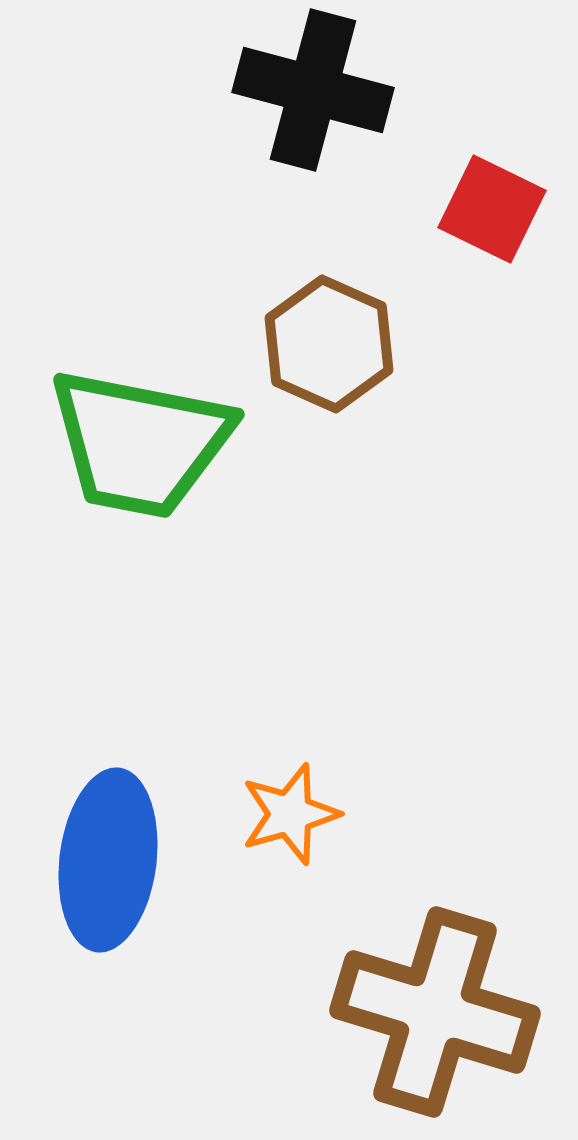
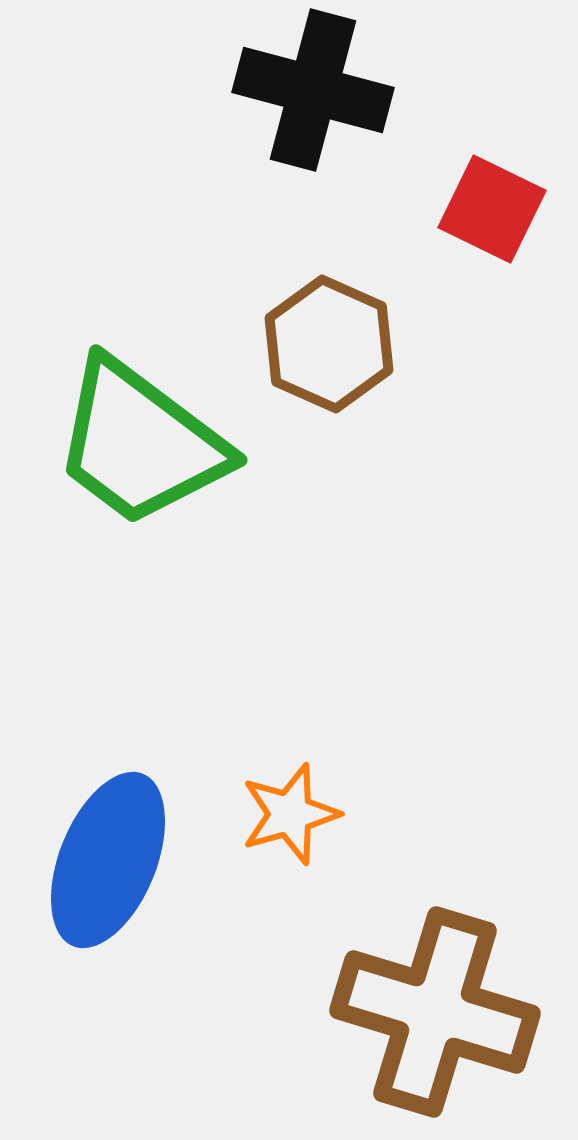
green trapezoid: rotated 26 degrees clockwise
blue ellipse: rotated 15 degrees clockwise
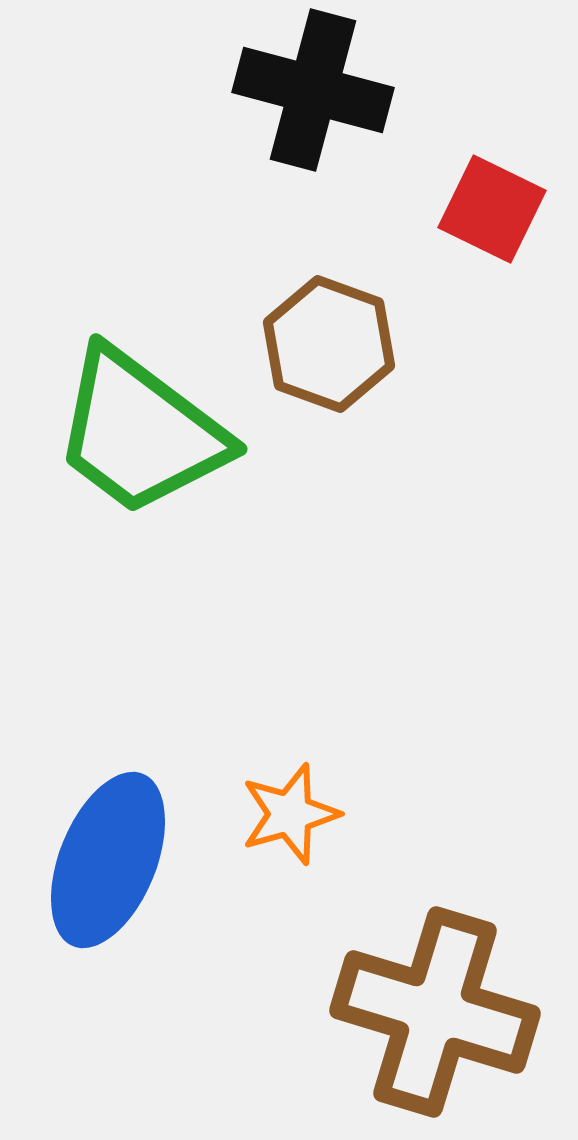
brown hexagon: rotated 4 degrees counterclockwise
green trapezoid: moved 11 px up
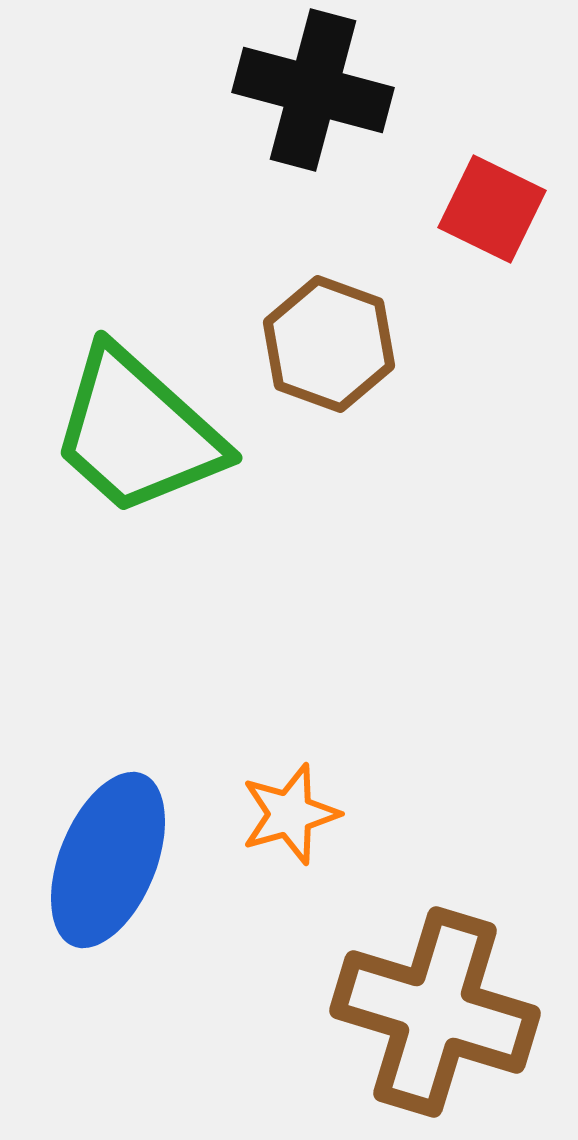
green trapezoid: moved 3 px left; rotated 5 degrees clockwise
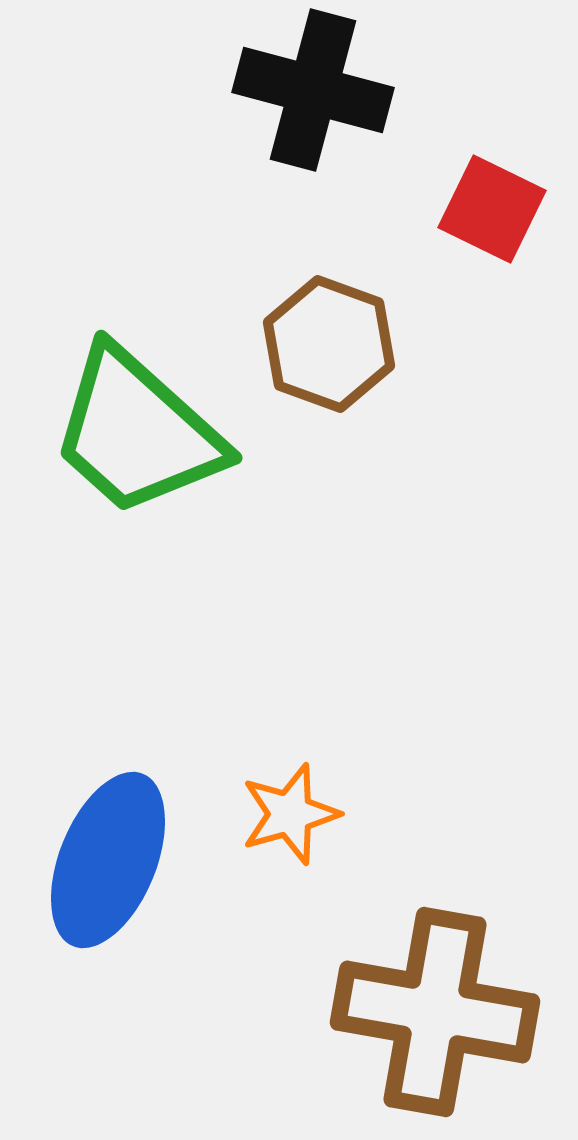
brown cross: rotated 7 degrees counterclockwise
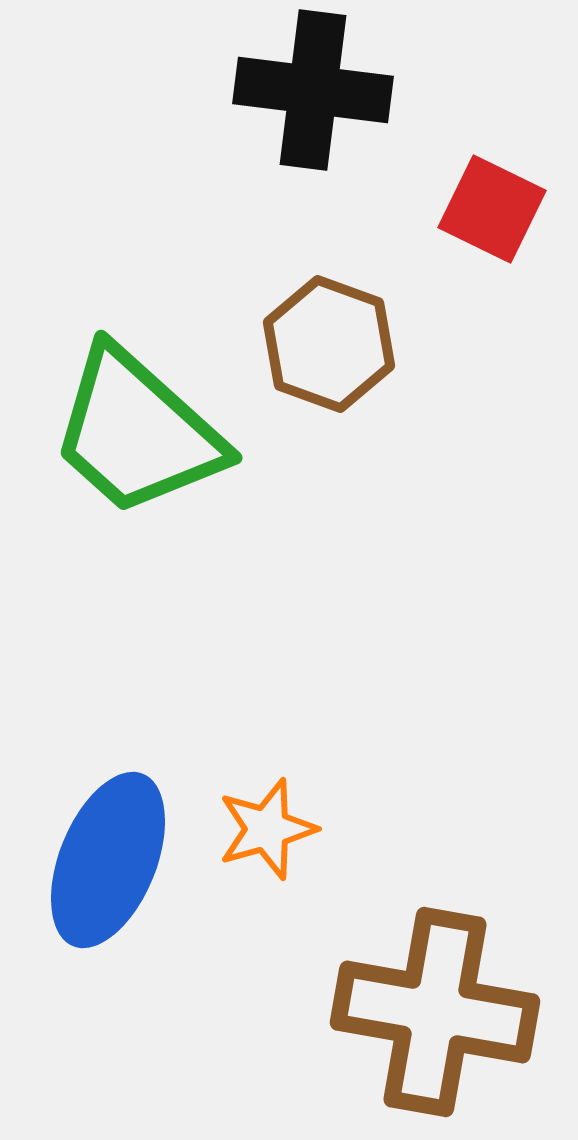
black cross: rotated 8 degrees counterclockwise
orange star: moved 23 px left, 15 px down
